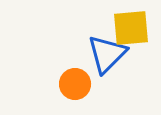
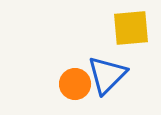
blue triangle: moved 21 px down
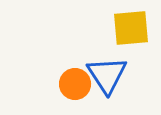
blue triangle: rotated 18 degrees counterclockwise
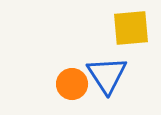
orange circle: moved 3 px left
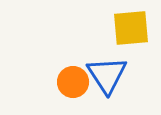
orange circle: moved 1 px right, 2 px up
